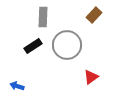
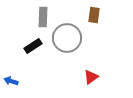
brown rectangle: rotated 35 degrees counterclockwise
gray circle: moved 7 px up
blue arrow: moved 6 px left, 5 px up
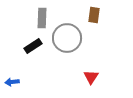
gray rectangle: moved 1 px left, 1 px down
red triangle: rotated 21 degrees counterclockwise
blue arrow: moved 1 px right, 1 px down; rotated 24 degrees counterclockwise
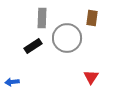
brown rectangle: moved 2 px left, 3 px down
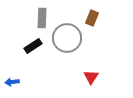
brown rectangle: rotated 14 degrees clockwise
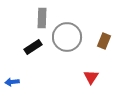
brown rectangle: moved 12 px right, 23 px down
gray circle: moved 1 px up
black rectangle: moved 1 px down
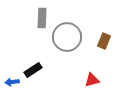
black rectangle: moved 23 px down
red triangle: moved 1 px right, 3 px down; rotated 42 degrees clockwise
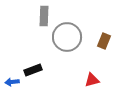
gray rectangle: moved 2 px right, 2 px up
black rectangle: rotated 12 degrees clockwise
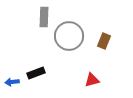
gray rectangle: moved 1 px down
gray circle: moved 2 px right, 1 px up
black rectangle: moved 3 px right, 3 px down
